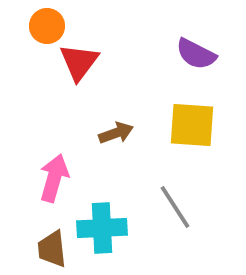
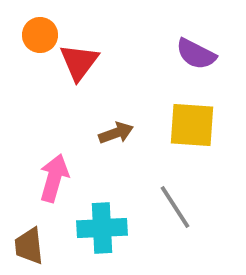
orange circle: moved 7 px left, 9 px down
brown trapezoid: moved 23 px left, 3 px up
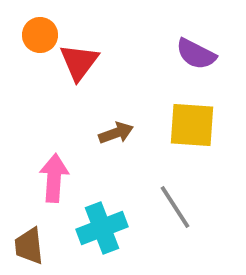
pink arrow: rotated 12 degrees counterclockwise
cyan cross: rotated 18 degrees counterclockwise
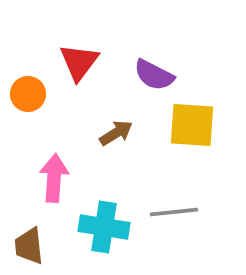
orange circle: moved 12 px left, 59 px down
purple semicircle: moved 42 px left, 21 px down
brown arrow: rotated 12 degrees counterclockwise
gray line: moved 1 px left, 5 px down; rotated 63 degrees counterclockwise
cyan cross: moved 2 px right, 1 px up; rotated 30 degrees clockwise
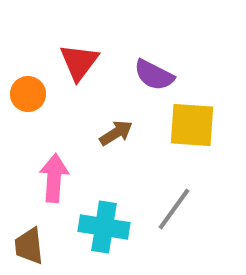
gray line: moved 3 px up; rotated 48 degrees counterclockwise
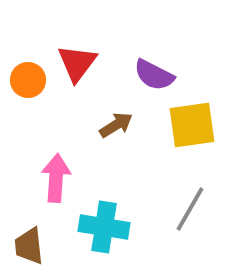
red triangle: moved 2 px left, 1 px down
orange circle: moved 14 px up
yellow square: rotated 12 degrees counterclockwise
brown arrow: moved 8 px up
pink arrow: moved 2 px right
gray line: moved 16 px right; rotated 6 degrees counterclockwise
